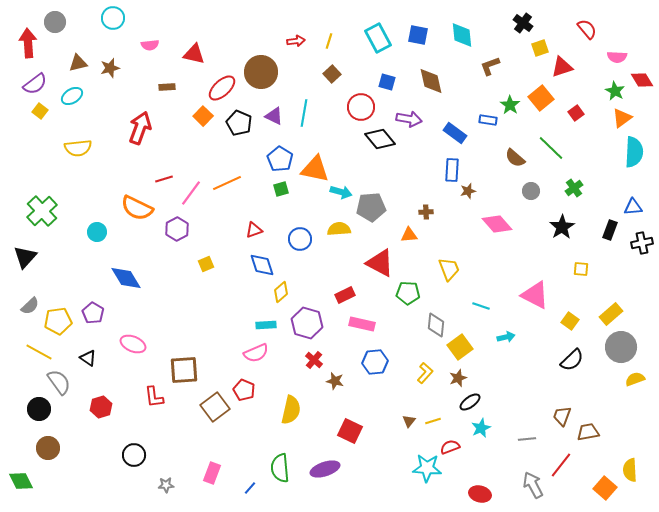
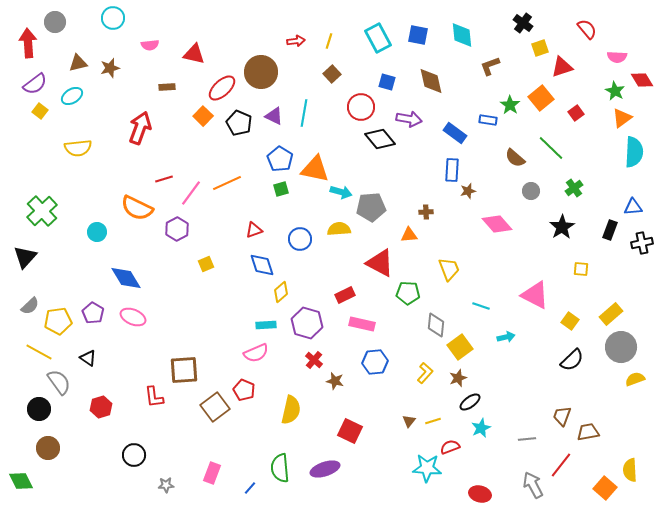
pink ellipse at (133, 344): moved 27 px up
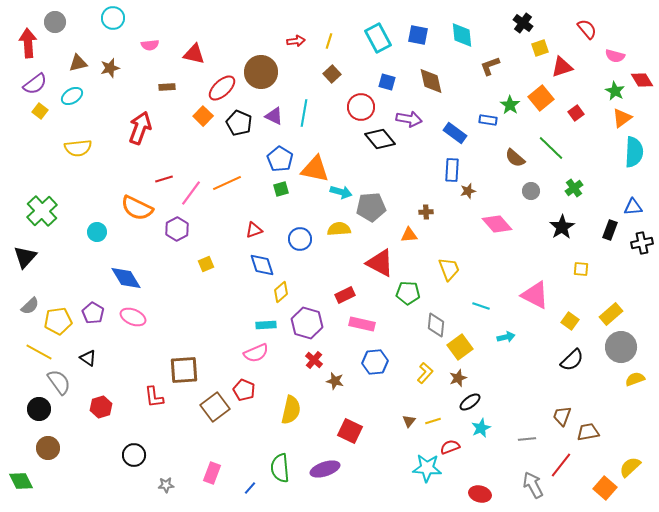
pink semicircle at (617, 57): moved 2 px left, 1 px up; rotated 12 degrees clockwise
yellow semicircle at (630, 470): moved 3 px up; rotated 50 degrees clockwise
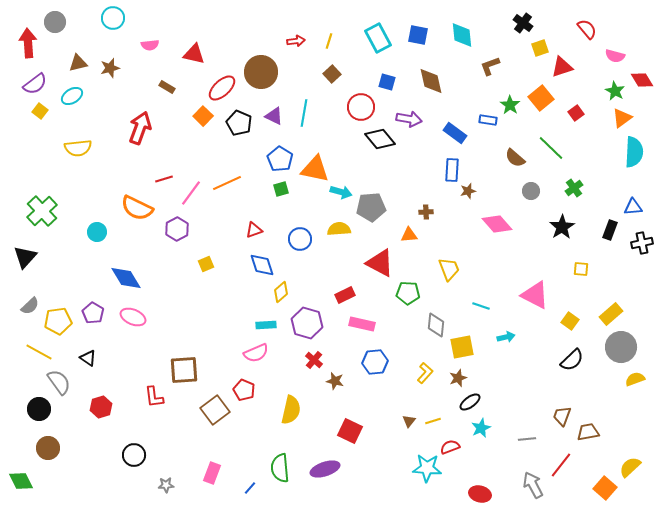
brown rectangle at (167, 87): rotated 35 degrees clockwise
yellow square at (460, 347): moved 2 px right; rotated 25 degrees clockwise
brown square at (215, 407): moved 3 px down
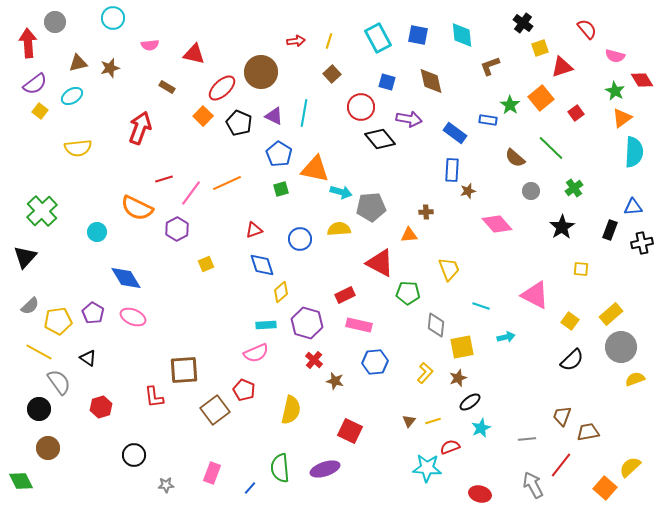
blue pentagon at (280, 159): moved 1 px left, 5 px up
pink rectangle at (362, 324): moved 3 px left, 1 px down
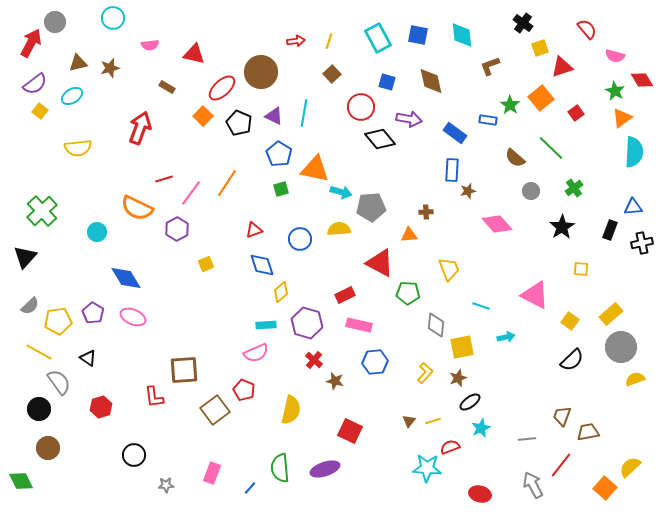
red arrow at (28, 43): moved 3 px right; rotated 32 degrees clockwise
orange line at (227, 183): rotated 32 degrees counterclockwise
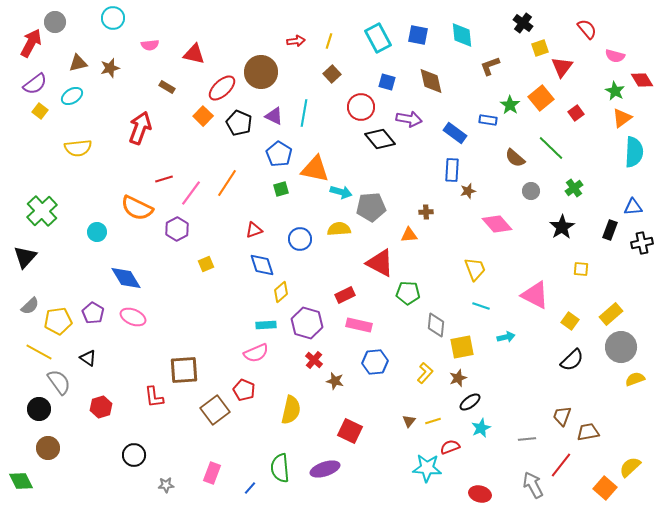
red triangle at (562, 67): rotated 35 degrees counterclockwise
yellow trapezoid at (449, 269): moved 26 px right
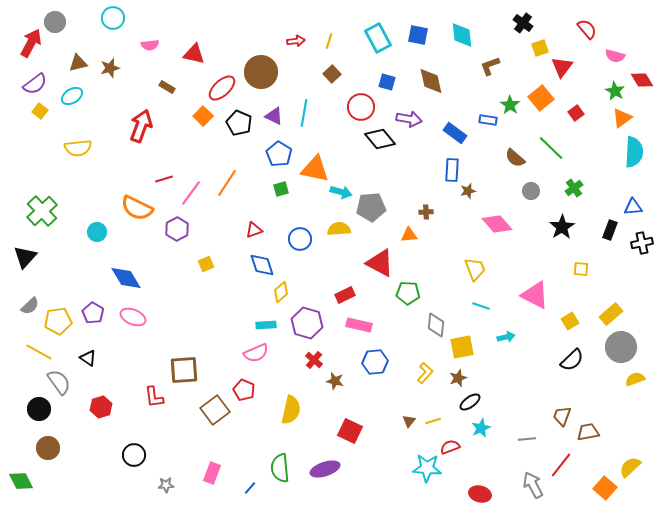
red arrow at (140, 128): moved 1 px right, 2 px up
yellow square at (570, 321): rotated 24 degrees clockwise
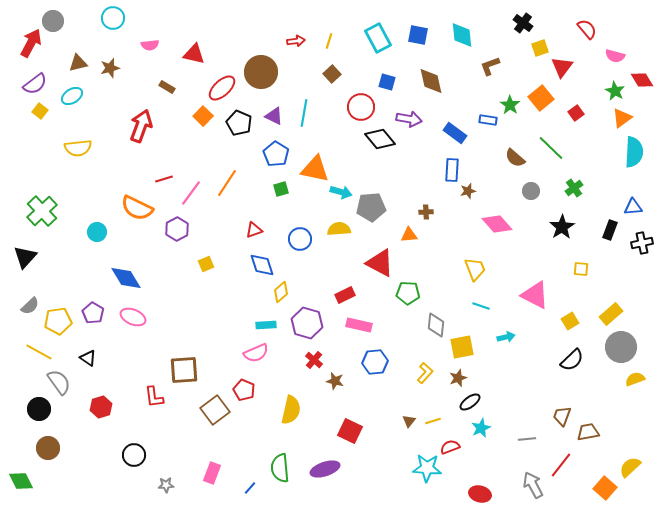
gray circle at (55, 22): moved 2 px left, 1 px up
blue pentagon at (279, 154): moved 3 px left
